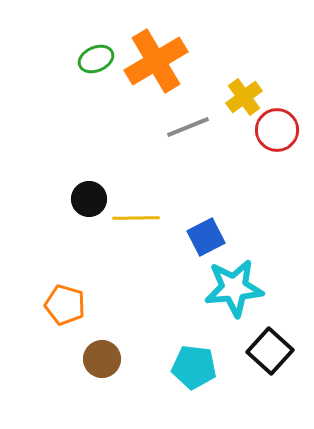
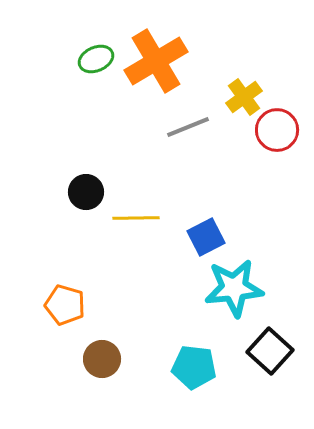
black circle: moved 3 px left, 7 px up
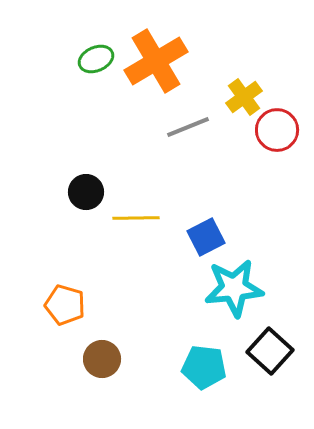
cyan pentagon: moved 10 px right
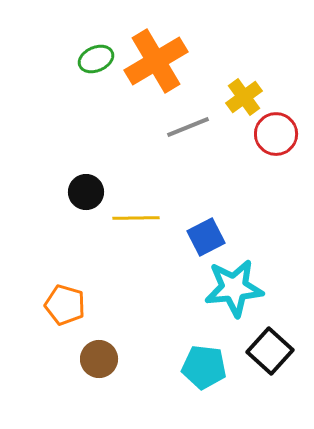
red circle: moved 1 px left, 4 px down
brown circle: moved 3 px left
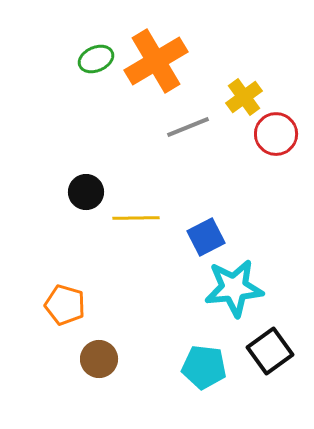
black square: rotated 12 degrees clockwise
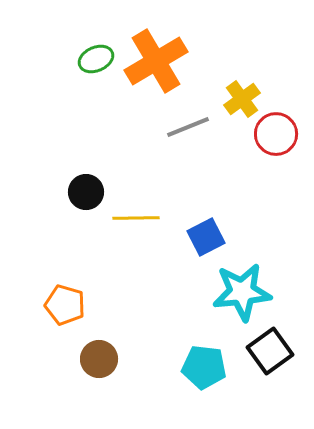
yellow cross: moved 2 px left, 2 px down
cyan star: moved 8 px right, 4 px down
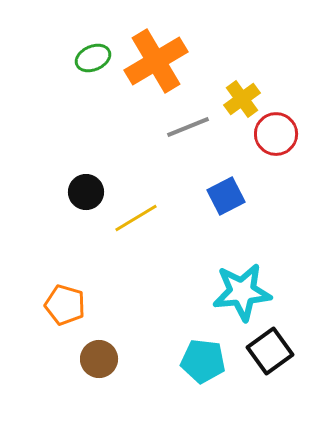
green ellipse: moved 3 px left, 1 px up
yellow line: rotated 30 degrees counterclockwise
blue square: moved 20 px right, 41 px up
cyan pentagon: moved 1 px left, 6 px up
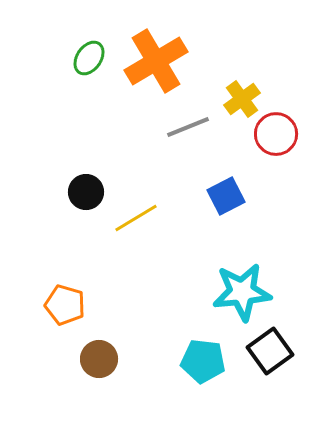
green ellipse: moved 4 px left; rotated 32 degrees counterclockwise
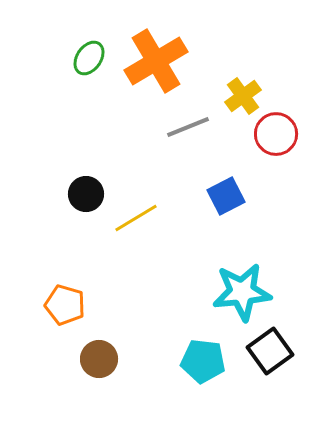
yellow cross: moved 1 px right, 3 px up
black circle: moved 2 px down
